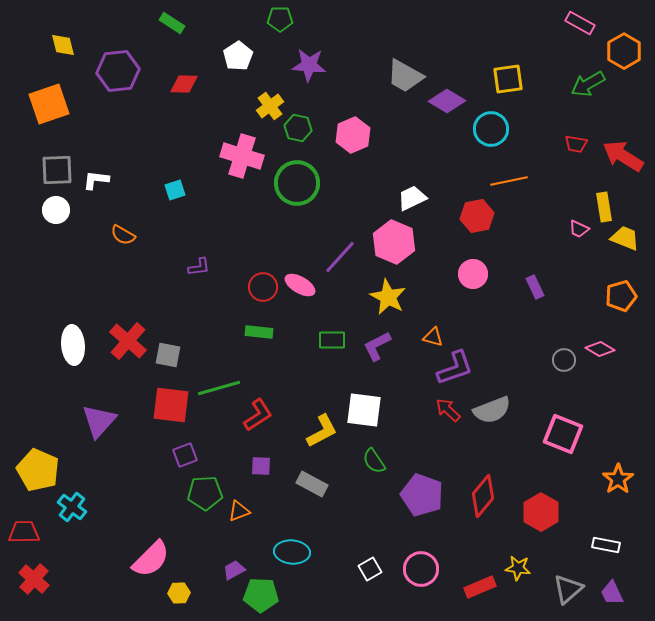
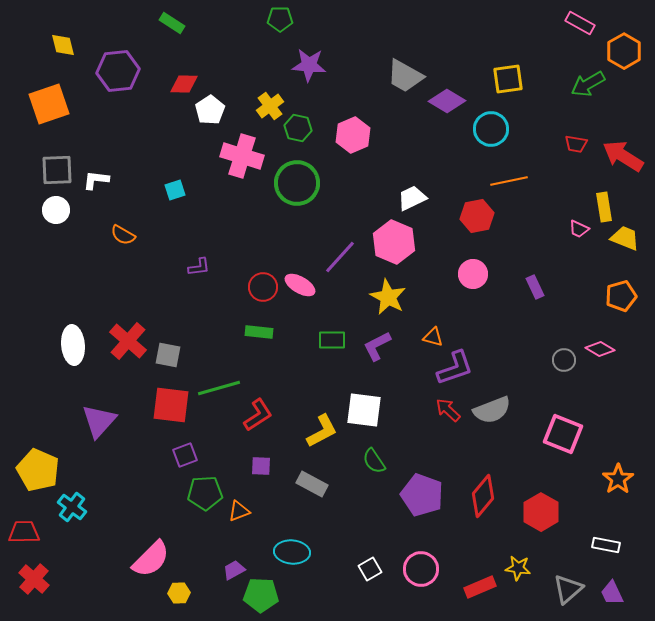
white pentagon at (238, 56): moved 28 px left, 54 px down
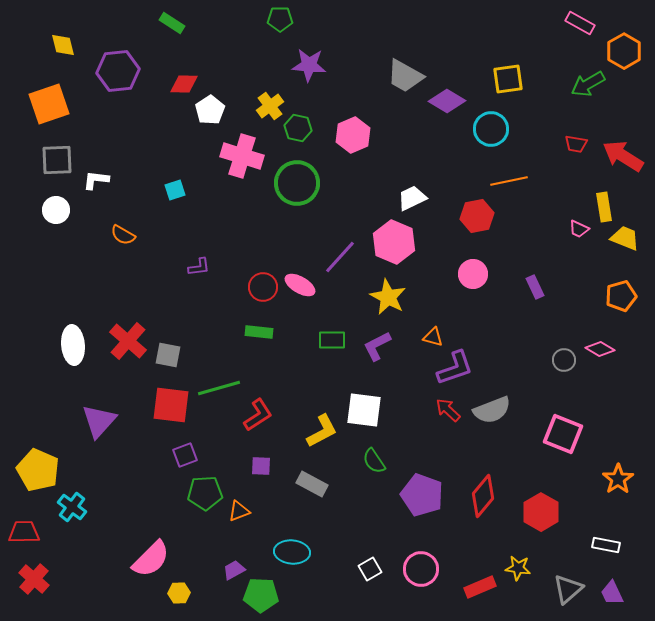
gray square at (57, 170): moved 10 px up
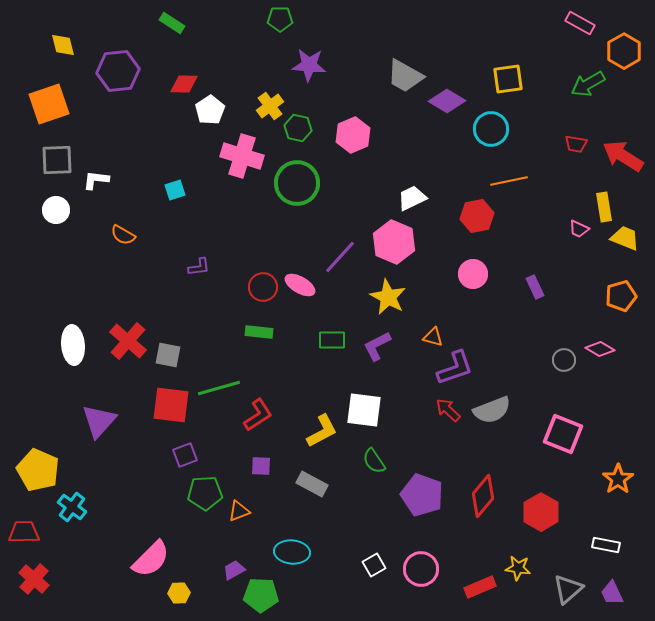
white square at (370, 569): moved 4 px right, 4 px up
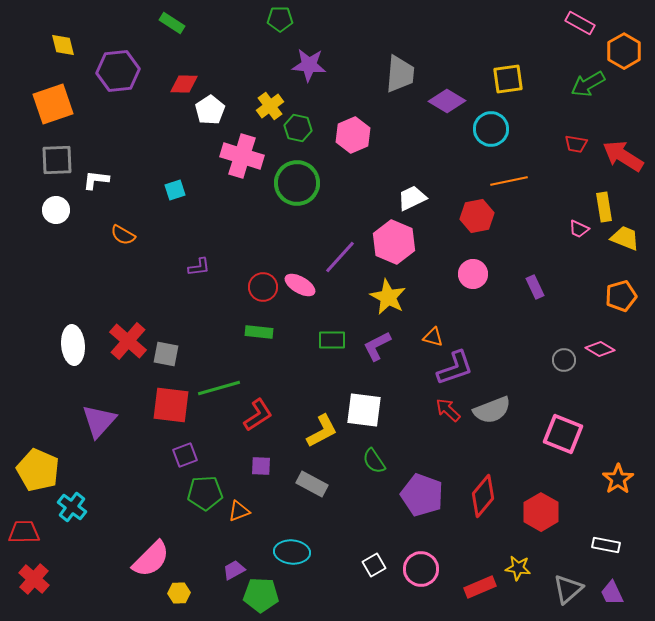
gray trapezoid at (405, 76): moved 5 px left, 2 px up; rotated 114 degrees counterclockwise
orange square at (49, 104): moved 4 px right
gray square at (168, 355): moved 2 px left, 1 px up
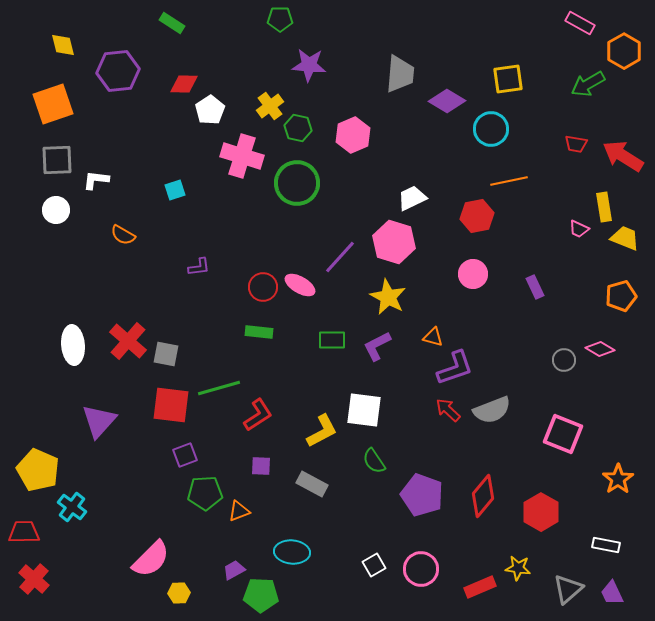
pink hexagon at (394, 242): rotated 6 degrees counterclockwise
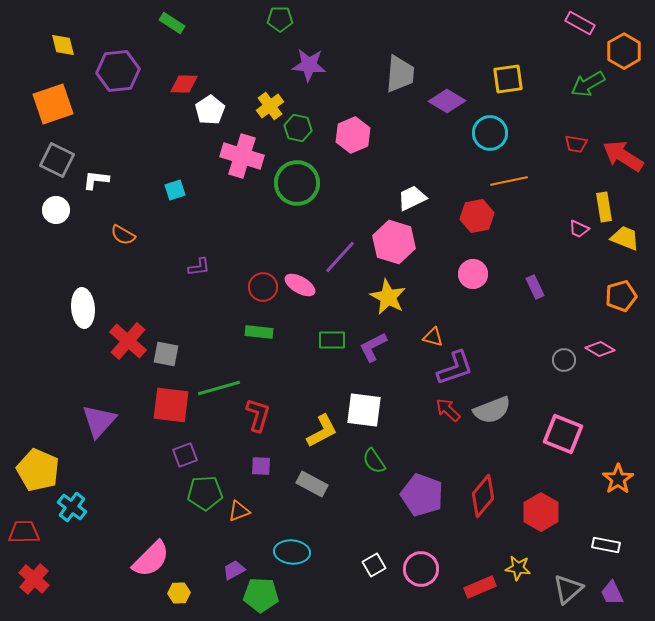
cyan circle at (491, 129): moved 1 px left, 4 px down
gray square at (57, 160): rotated 28 degrees clockwise
white ellipse at (73, 345): moved 10 px right, 37 px up
purple L-shape at (377, 346): moved 4 px left, 1 px down
red L-shape at (258, 415): rotated 40 degrees counterclockwise
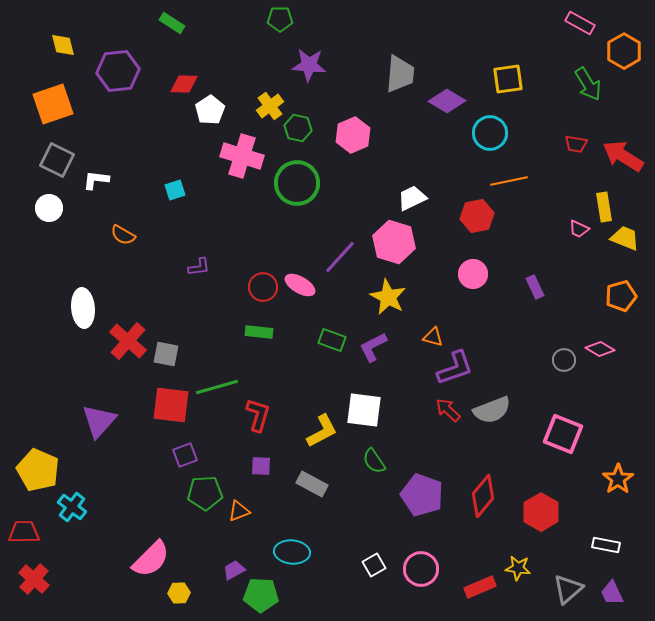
green arrow at (588, 84): rotated 92 degrees counterclockwise
white circle at (56, 210): moved 7 px left, 2 px up
green rectangle at (332, 340): rotated 20 degrees clockwise
green line at (219, 388): moved 2 px left, 1 px up
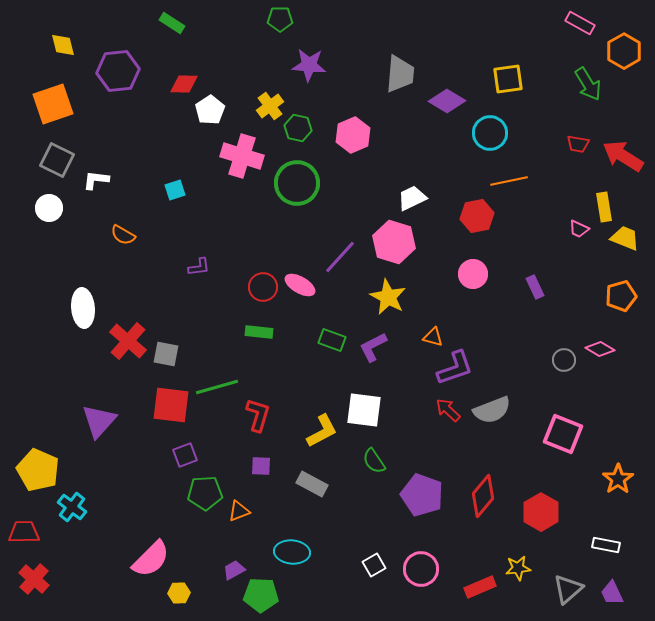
red trapezoid at (576, 144): moved 2 px right
yellow star at (518, 568): rotated 15 degrees counterclockwise
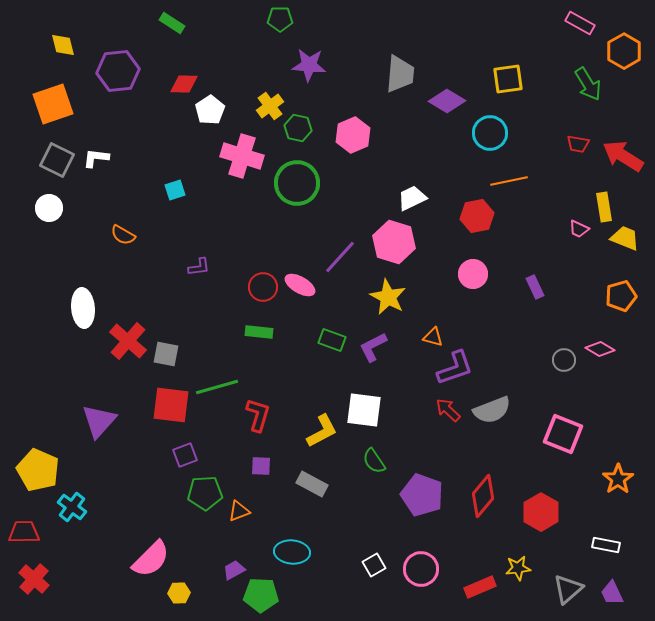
white L-shape at (96, 180): moved 22 px up
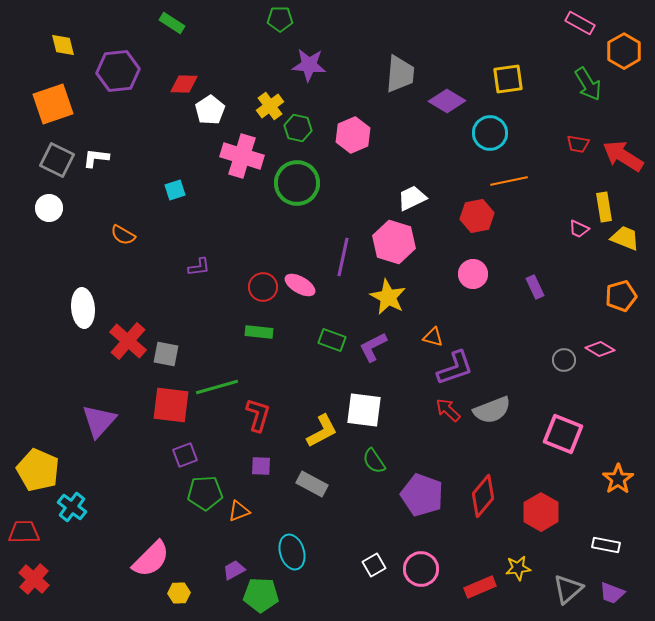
purple line at (340, 257): moved 3 px right; rotated 30 degrees counterclockwise
cyan ellipse at (292, 552): rotated 68 degrees clockwise
purple trapezoid at (612, 593): rotated 44 degrees counterclockwise
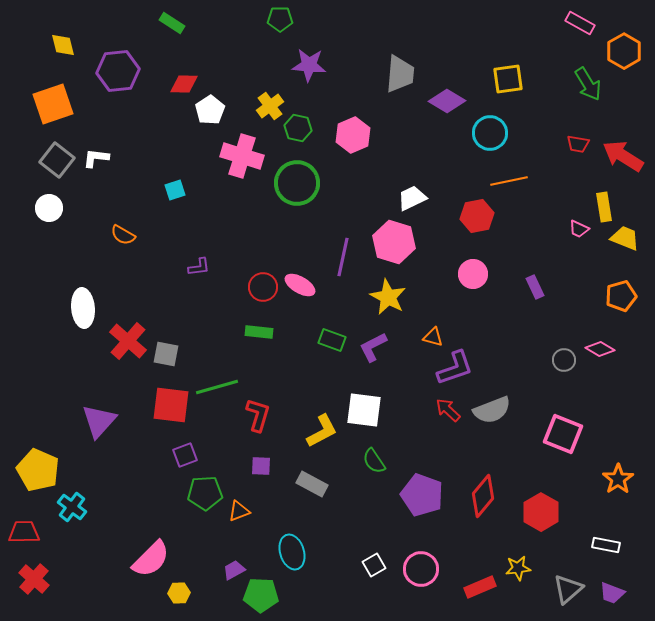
gray square at (57, 160): rotated 12 degrees clockwise
